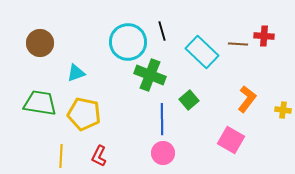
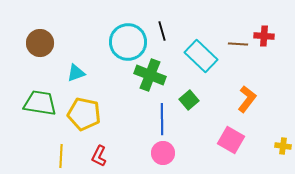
cyan rectangle: moved 1 px left, 4 px down
yellow cross: moved 36 px down
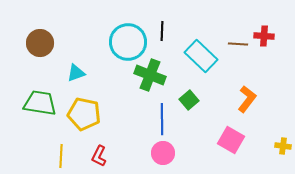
black line: rotated 18 degrees clockwise
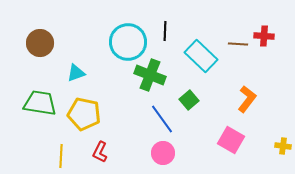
black line: moved 3 px right
blue line: rotated 36 degrees counterclockwise
red L-shape: moved 1 px right, 4 px up
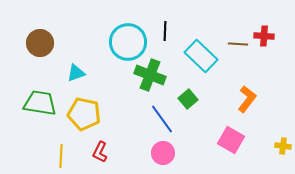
green square: moved 1 px left, 1 px up
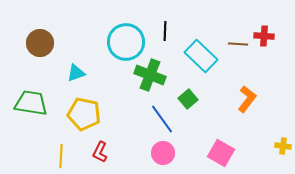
cyan circle: moved 2 px left
green trapezoid: moved 9 px left
pink square: moved 10 px left, 13 px down
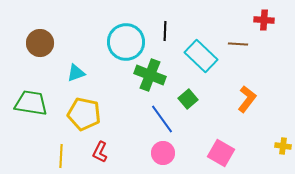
red cross: moved 16 px up
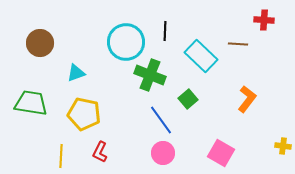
blue line: moved 1 px left, 1 px down
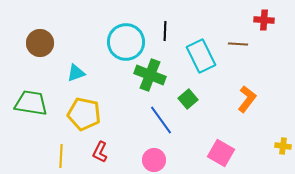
cyan rectangle: rotated 20 degrees clockwise
pink circle: moved 9 px left, 7 px down
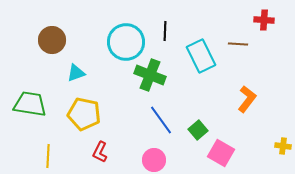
brown circle: moved 12 px right, 3 px up
green square: moved 10 px right, 31 px down
green trapezoid: moved 1 px left, 1 px down
yellow line: moved 13 px left
